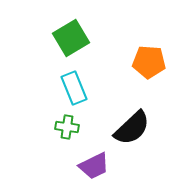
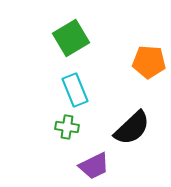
cyan rectangle: moved 1 px right, 2 px down
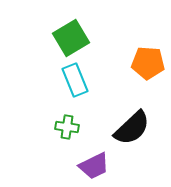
orange pentagon: moved 1 px left, 1 px down
cyan rectangle: moved 10 px up
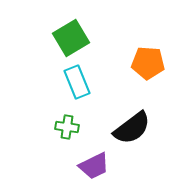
cyan rectangle: moved 2 px right, 2 px down
black semicircle: rotated 6 degrees clockwise
